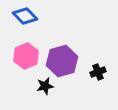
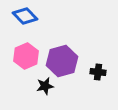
black cross: rotated 28 degrees clockwise
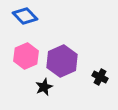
purple hexagon: rotated 8 degrees counterclockwise
black cross: moved 2 px right, 5 px down; rotated 21 degrees clockwise
black star: moved 1 px left, 1 px down; rotated 12 degrees counterclockwise
